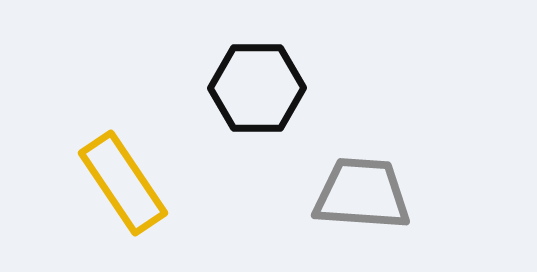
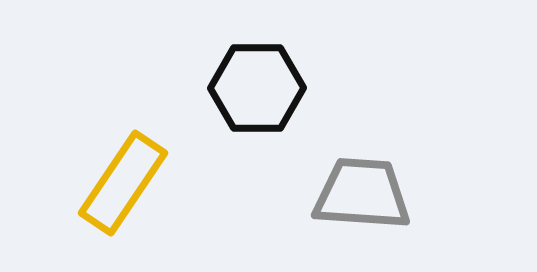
yellow rectangle: rotated 68 degrees clockwise
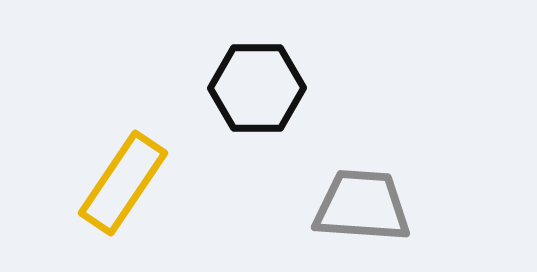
gray trapezoid: moved 12 px down
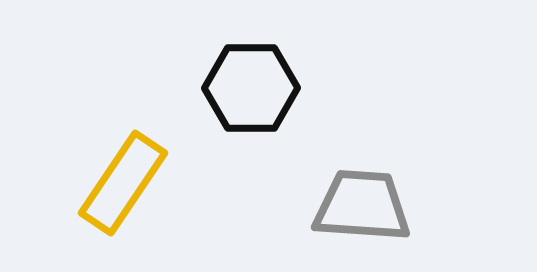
black hexagon: moved 6 px left
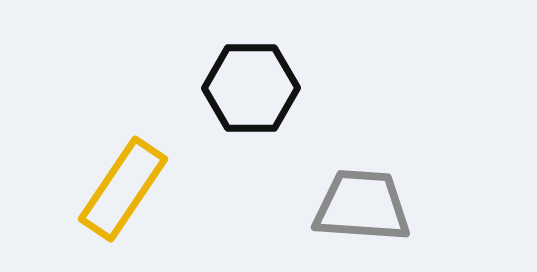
yellow rectangle: moved 6 px down
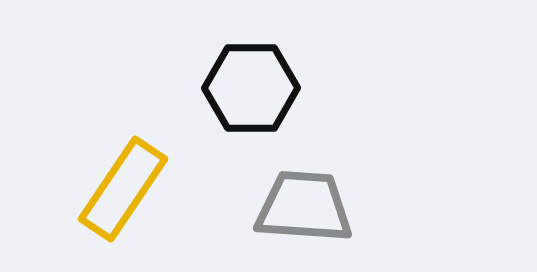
gray trapezoid: moved 58 px left, 1 px down
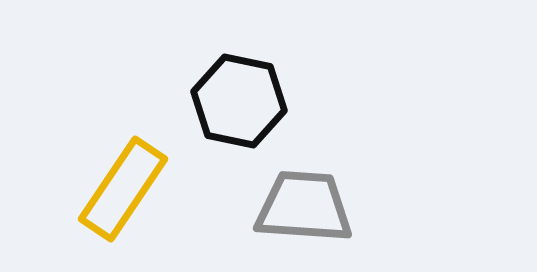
black hexagon: moved 12 px left, 13 px down; rotated 12 degrees clockwise
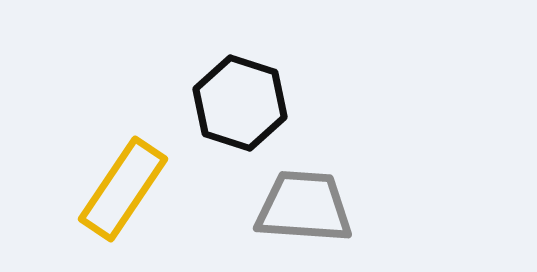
black hexagon: moved 1 px right, 2 px down; rotated 6 degrees clockwise
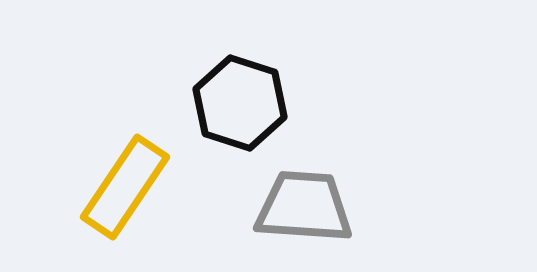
yellow rectangle: moved 2 px right, 2 px up
